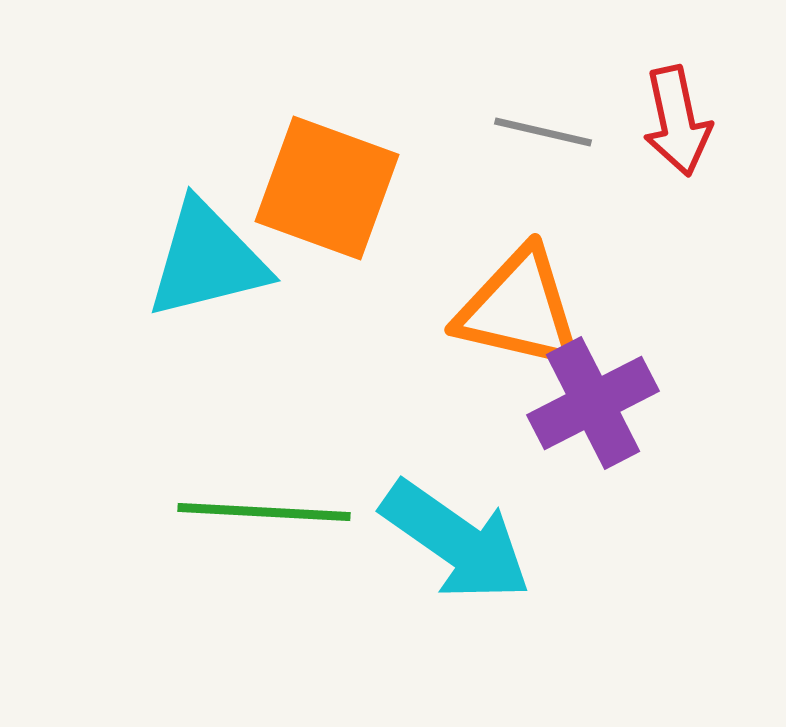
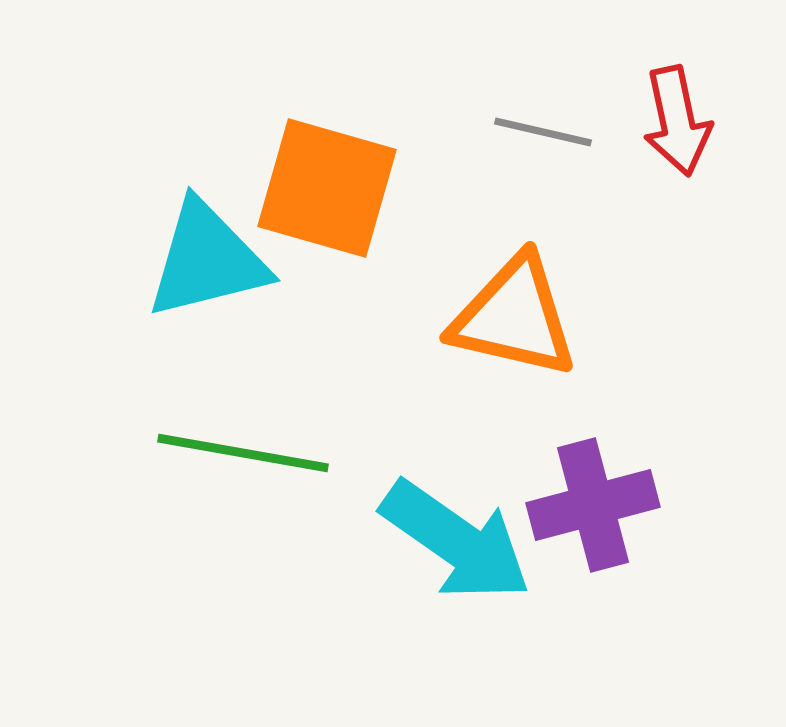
orange square: rotated 4 degrees counterclockwise
orange triangle: moved 5 px left, 8 px down
purple cross: moved 102 px down; rotated 12 degrees clockwise
green line: moved 21 px left, 59 px up; rotated 7 degrees clockwise
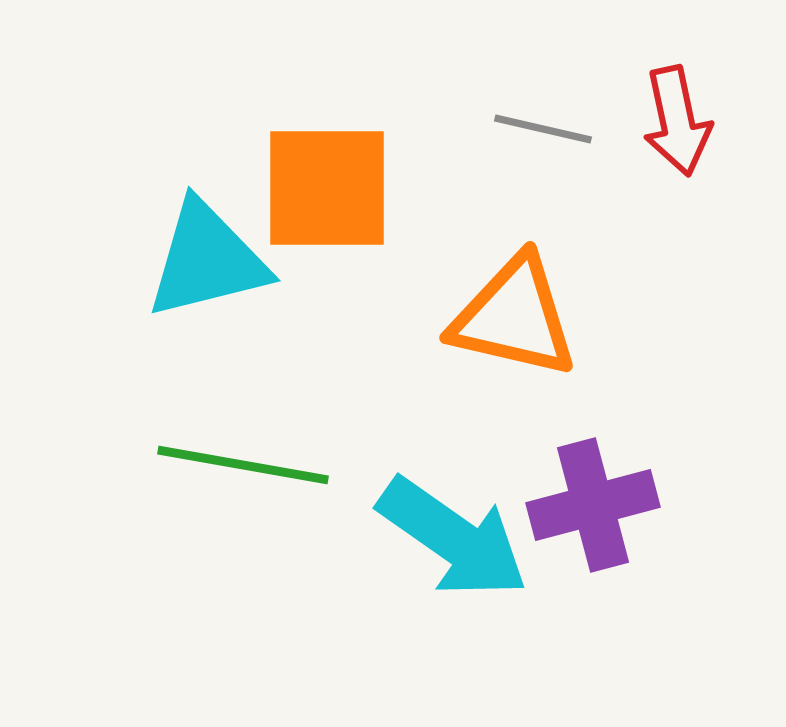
gray line: moved 3 px up
orange square: rotated 16 degrees counterclockwise
green line: moved 12 px down
cyan arrow: moved 3 px left, 3 px up
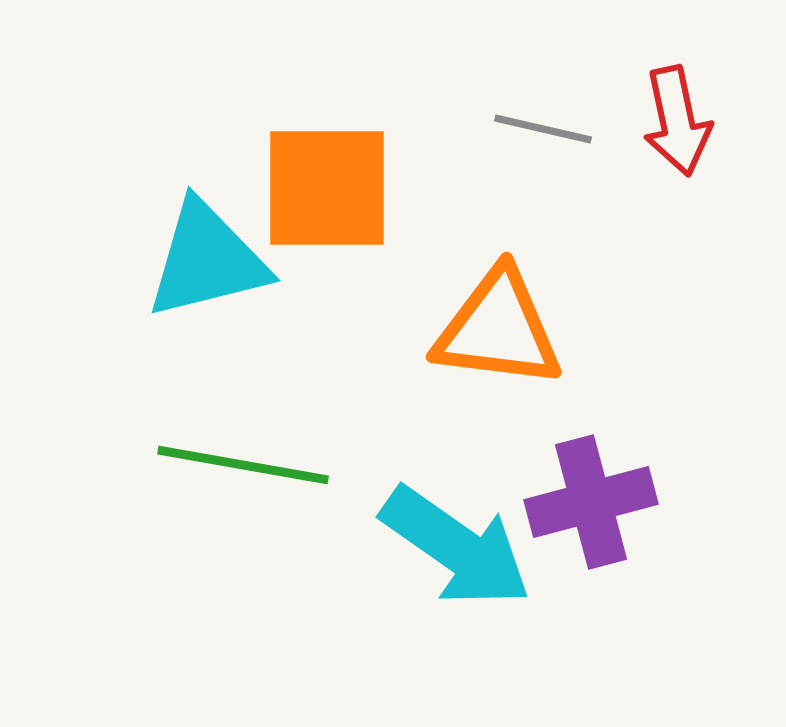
orange triangle: moved 16 px left, 12 px down; rotated 6 degrees counterclockwise
purple cross: moved 2 px left, 3 px up
cyan arrow: moved 3 px right, 9 px down
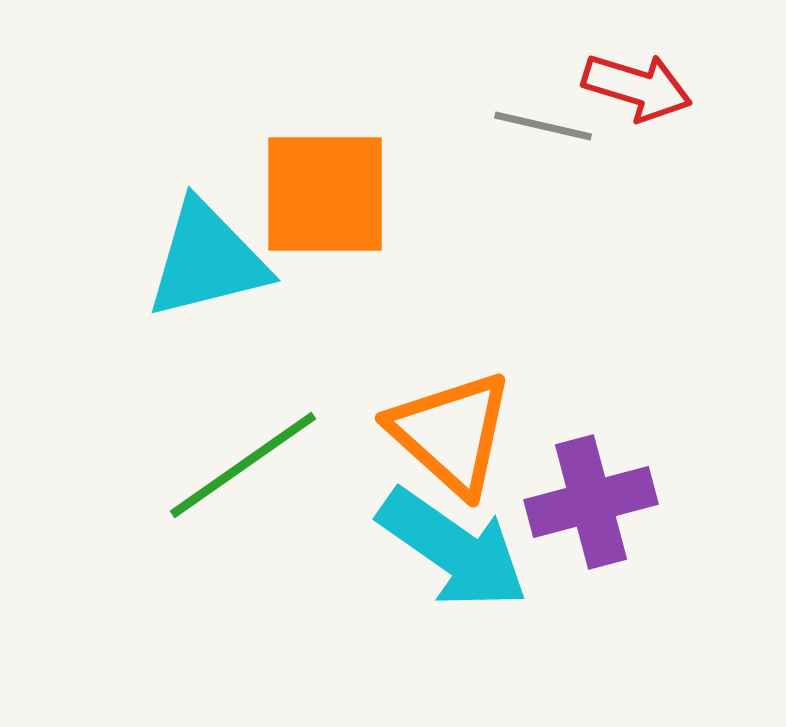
red arrow: moved 40 px left, 34 px up; rotated 61 degrees counterclockwise
gray line: moved 3 px up
orange square: moved 2 px left, 6 px down
orange triangle: moved 47 px left, 104 px down; rotated 35 degrees clockwise
green line: rotated 45 degrees counterclockwise
cyan arrow: moved 3 px left, 2 px down
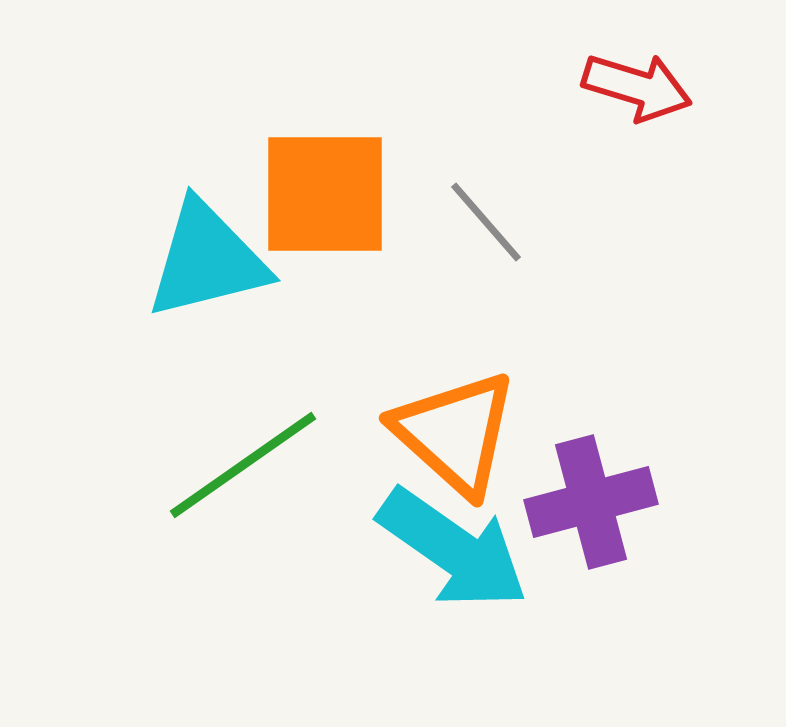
gray line: moved 57 px left, 96 px down; rotated 36 degrees clockwise
orange triangle: moved 4 px right
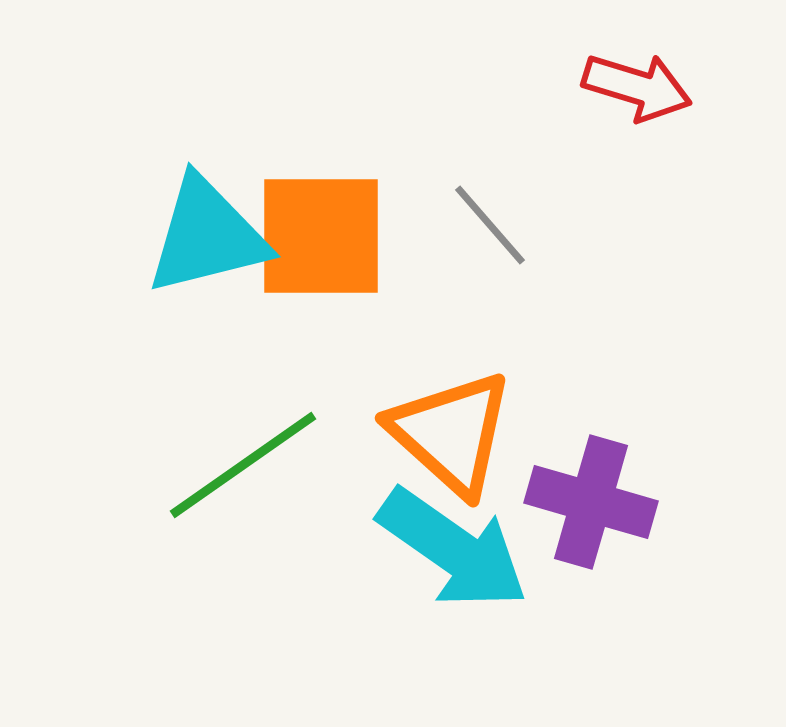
orange square: moved 4 px left, 42 px down
gray line: moved 4 px right, 3 px down
cyan triangle: moved 24 px up
orange triangle: moved 4 px left
purple cross: rotated 31 degrees clockwise
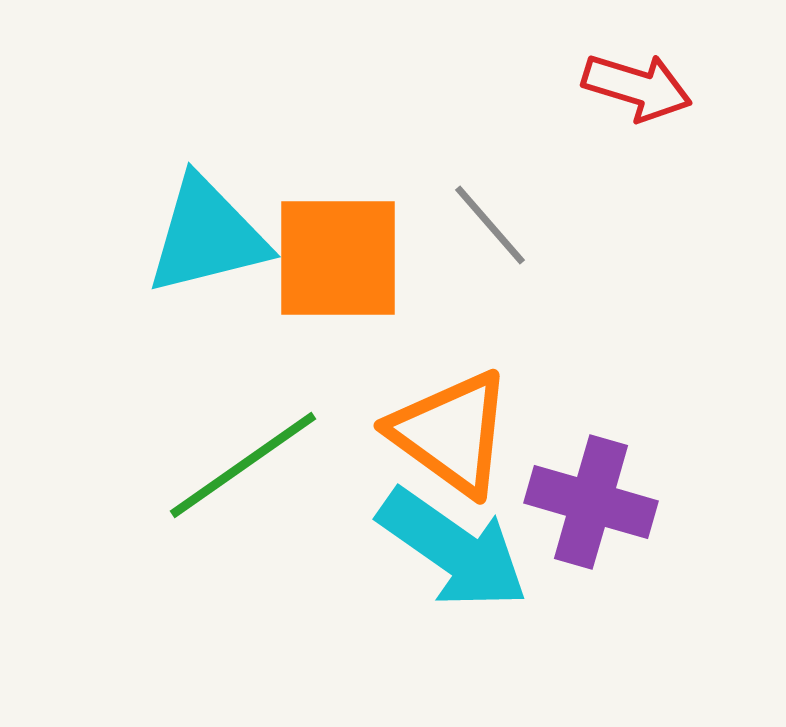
orange square: moved 17 px right, 22 px down
orange triangle: rotated 6 degrees counterclockwise
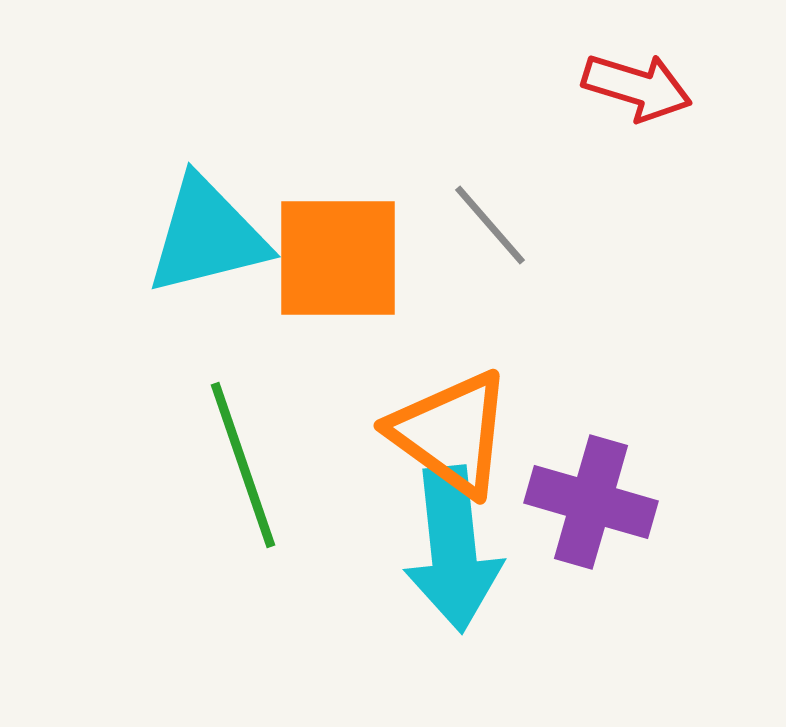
green line: rotated 74 degrees counterclockwise
cyan arrow: rotated 49 degrees clockwise
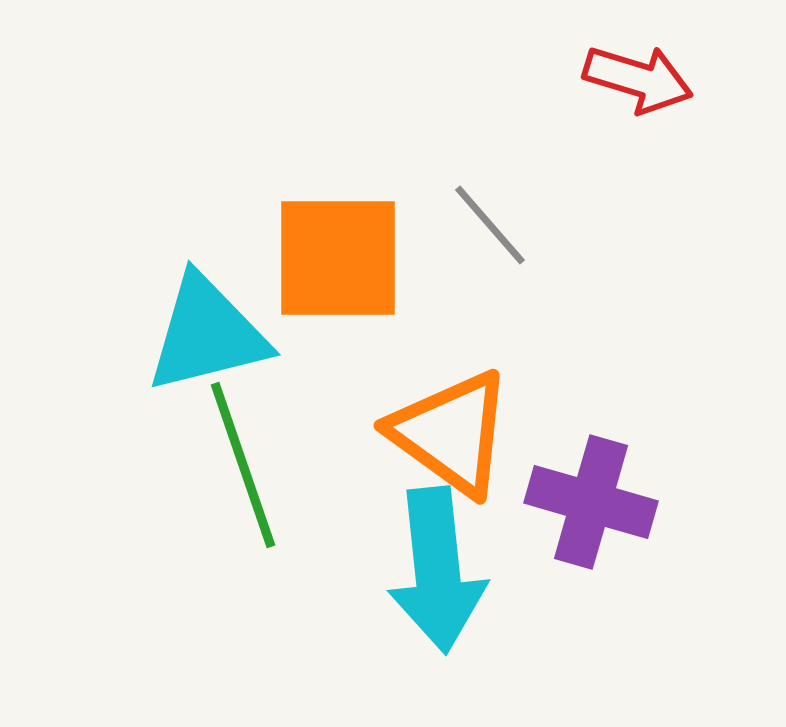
red arrow: moved 1 px right, 8 px up
cyan triangle: moved 98 px down
cyan arrow: moved 16 px left, 21 px down
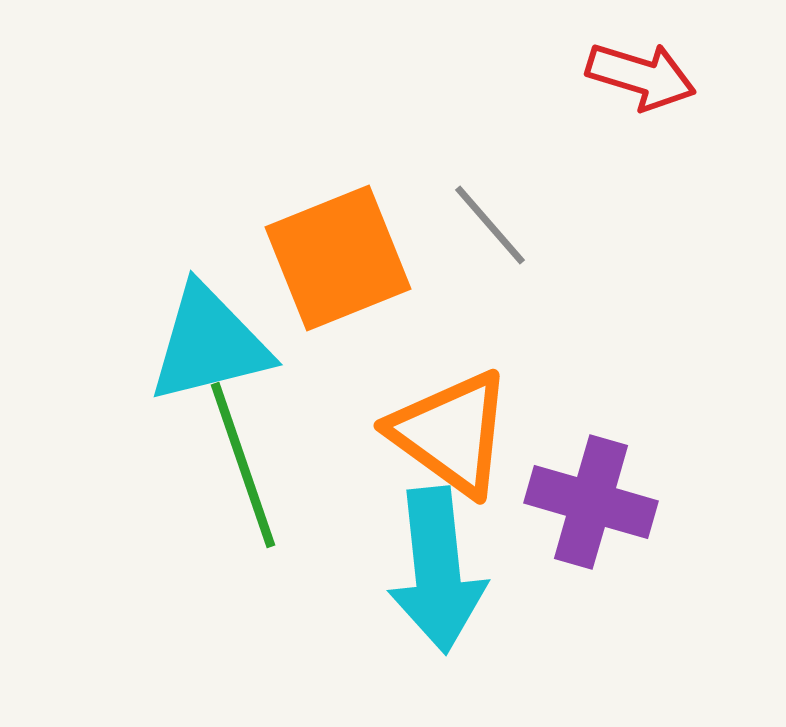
red arrow: moved 3 px right, 3 px up
orange square: rotated 22 degrees counterclockwise
cyan triangle: moved 2 px right, 10 px down
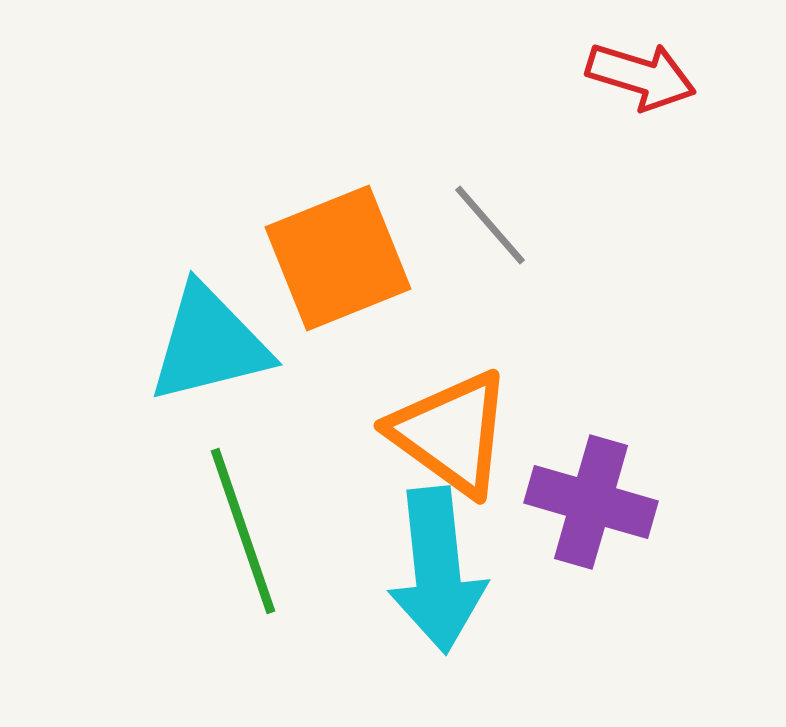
green line: moved 66 px down
